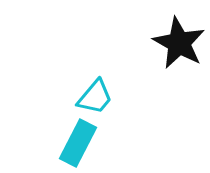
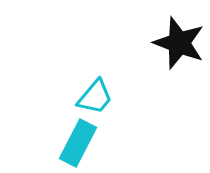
black star: rotated 8 degrees counterclockwise
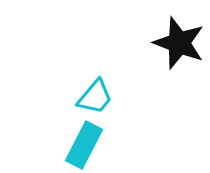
cyan rectangle: moved 6 px right, 2 px down
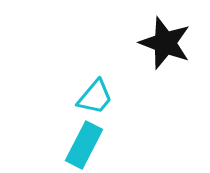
black star: moved 14 px left
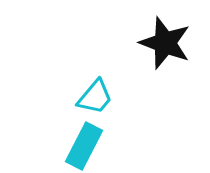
cyan rectangle: moved 1 px down
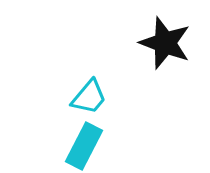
cyan trapezoid: moved 6 px left
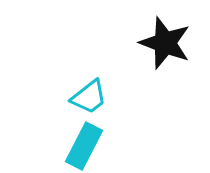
cyan trapezoid: rotated 12 degrees clockwise
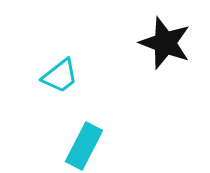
cyan trapezoid: moved 29 px left, 21 px up
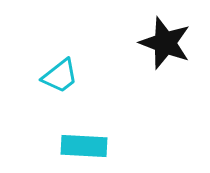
cyan rectangle: rotated 66 degrees clockwise
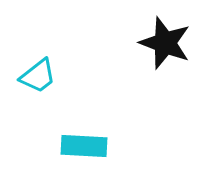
cyan trapezoid: moved 22 px left
